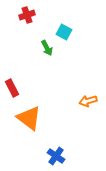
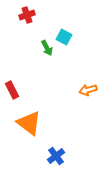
cyan square: moved 5 px down
red rectangle: moved 2 px down
orange arrow: moved 11 px up
orange triangle: moved 5 px down
blue cross: rotated 18 degrees clockwise
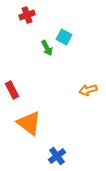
blue cross: moved 1 px right
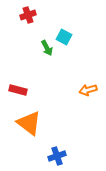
red cross: moved 1 px right
red rectangle: moved 6 px right; rotated 48 degrees counterclockwise
blue cross: rotated 18 degrees clockwise
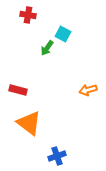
red cross: rotated 28 degrees clockwise
cyan square: moved 1 px left, 3 px up
green arrow: rotated 63 degrees clockwise
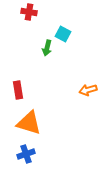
red cross: moved 1 px right, 3 px up
green arrow: rotated 21 degrees counterclockwise
red rectangle: rotated 66 degrees clockwise
orange triangle: rotated 20 degrees counterclockwise
blue cross: moved 31 px left, 2 px up
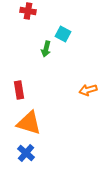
red cross: moved 1 px left, 1 px up
green arrow: moved 1 px left, 1 px down
red rectangle: moved 1 px right
blue cross: moved 1 px up; rotated 30 degrees counterclockwise
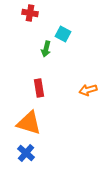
red cross: moved 2 px right, 2 px down
red rectangle: moved 20 px right, 2 px up
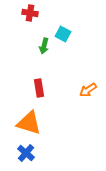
green arrow: moved 2 px left, 3 px up
orange arrow: rotated 18 degrees counterclockwise
